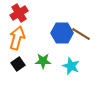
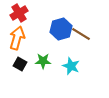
blue hexagon: moved 1 px left, 4 px up; rotated 15 degrees counterclockwise
black square: moved 2 px right; rotated 24 degrees counterclockwise
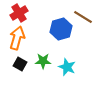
brown line: moved 2 px right, 17 px up
cyan star: moved 4 px left, 1 px down
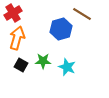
red cross: moved 6 px left
brown line: moved 1 px left, 3 px up
black square: moved 1 px right, 1 px down
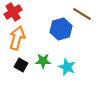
red cross: moved 1 px up
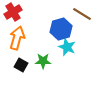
cyan star: moved 20 px up
